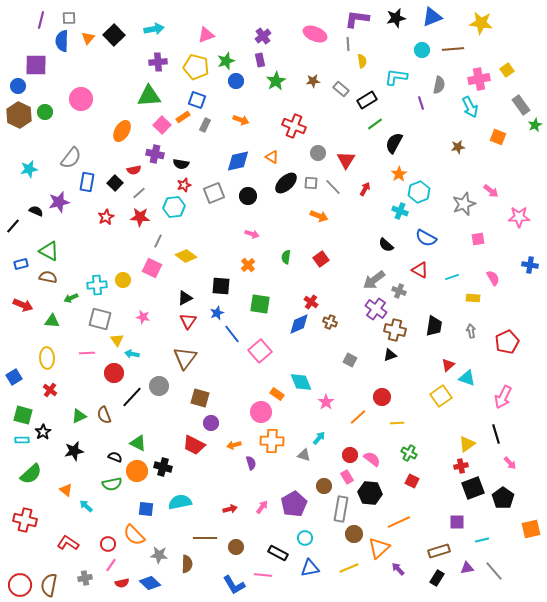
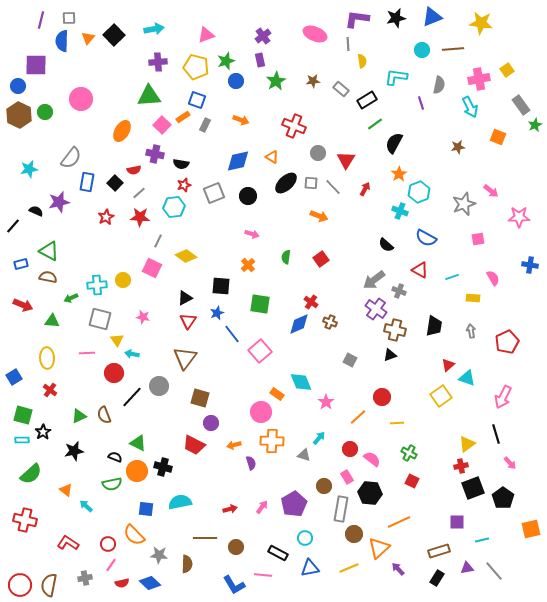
red circle at (350, 455): moved 6 px up
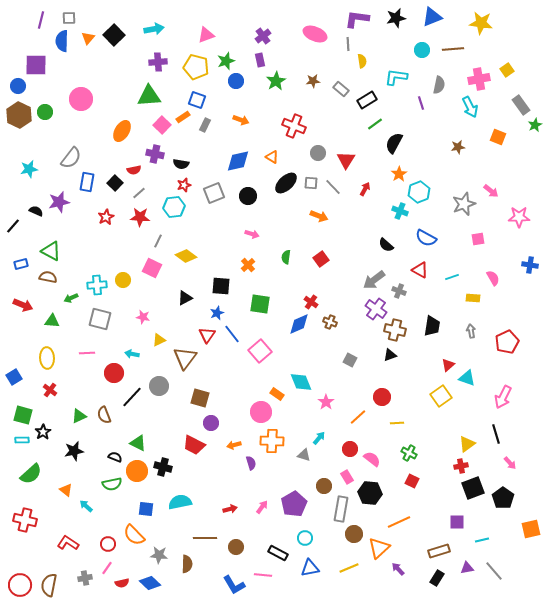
green triangle at (49, 251): moved 2 px right
red triangle at (188, 321): moved 19 px right, 14 px down
black trapezoid at (434, 326): moved 2 px left
yellow triangle at (117, 340): moved 42 px right; rotated 40 degrees clockwise
pink line at (111, 565): moved 4 px left, 3 px down
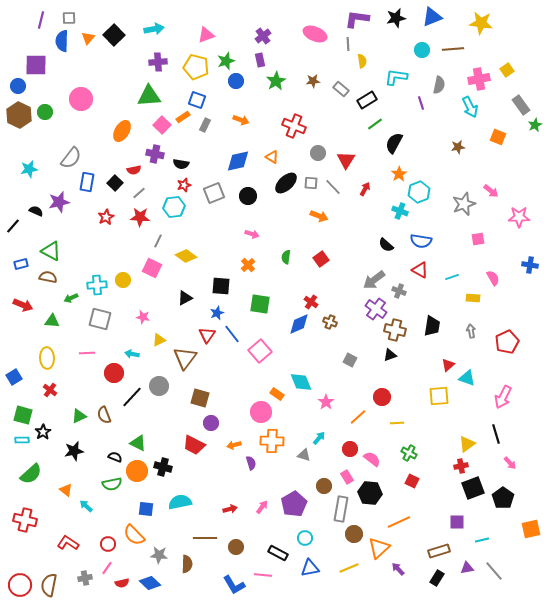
blue semicircle at (426, 238): moved 5 px left, 3 px down; rotated 20 degrees counterclockwise
yellow square at (441, 396): moved 2 px left; rotated 30 degrees clockwise
